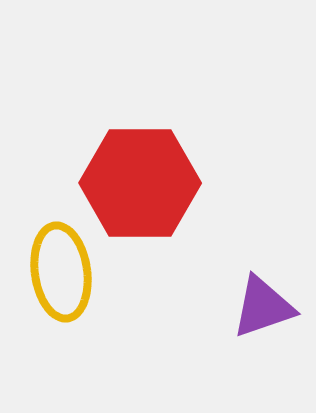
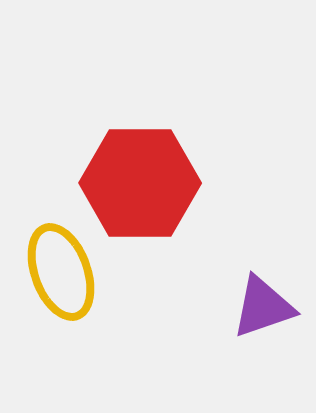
yellow ellipse: rotated 12 degrees counterclockwise
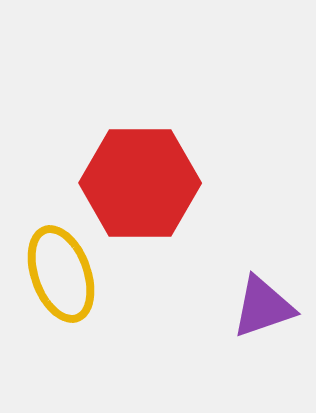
yellow ellipse: moved 2 px down
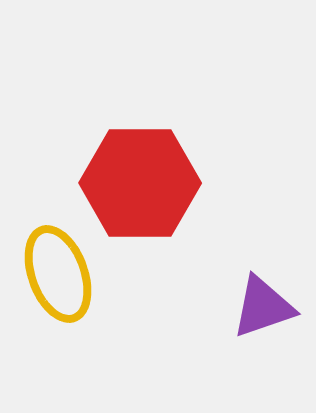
yellow ellipse: moved 3 px left
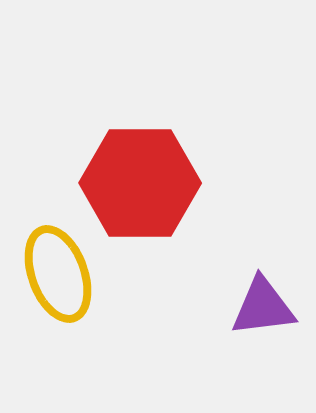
purple triangle: rotated 12 degrees clockwise
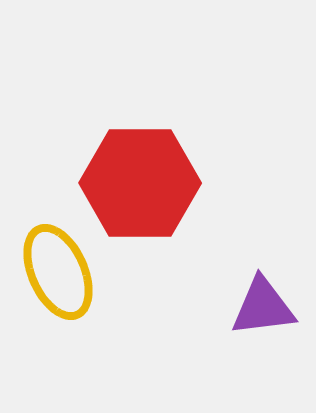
yellow ellipse: moved 2 px up; rotated 4 degrees counterclockwise
